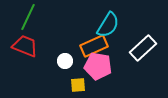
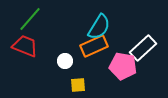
green line: moved 2 px right, 2 px down; rotated 16 degrees clockwise
cyan semicircle: moved 9 px left, 2 px down
pink pentagon: moved 25 px right
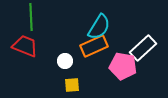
green line: moved 1 px right, 2 px up; rotated 44 degrees counterclockwise
yellow square: moved 6 px left
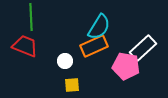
pink pentagon: moved 3 px right
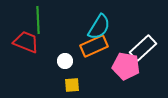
green line: moved 7 px right, 3 px down
red trapezoid: moved 1 px right, 4 px up
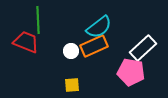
cyan semicircle: rotated 20 degrees clockwise
white circle: moved 6 px right, 10 px up
pink pentagon: moved 5 px right, 6 px down
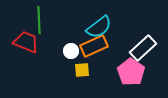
green line: moved 1 px right
pink pentagon: rotated 24 degrees clockwise
yellow square: moved 10 px right, 15 px up
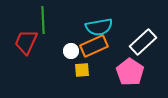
green line: moved 4 px right
cyan semicircle: rotated 28 degrees clockwise
red trapezoid: rotated 88 degrees counterclockwise
white rectangle: moved 6 px up
pink pentagon: moved 1 px left
